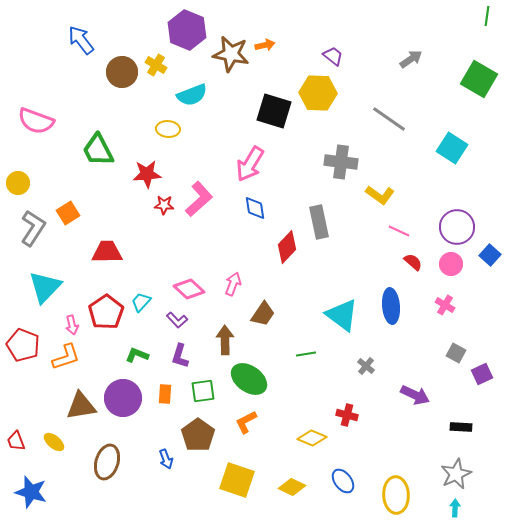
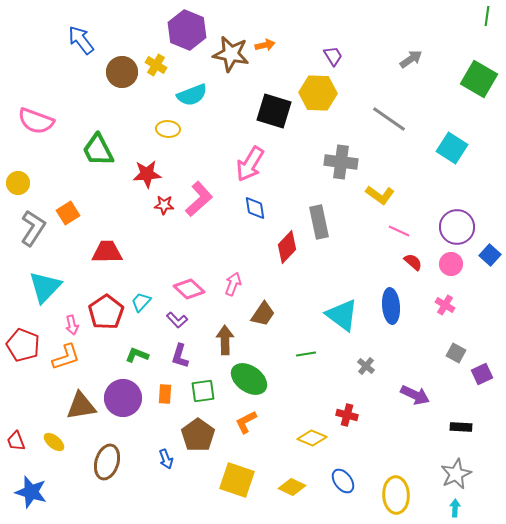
purple trapezoid at (333, 56): rotated 20 degrees clockwise
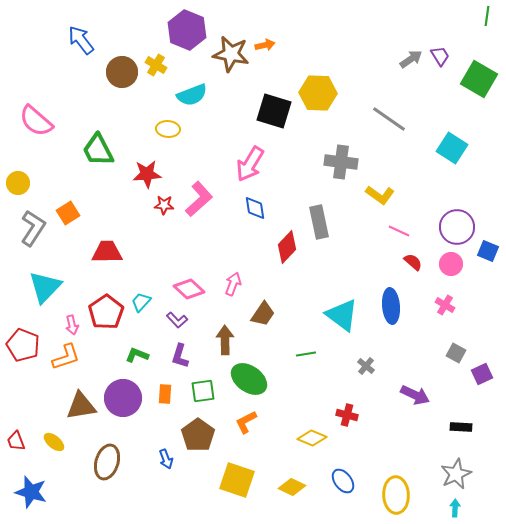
purple trapezoid at (333, 56): moved 107 px right
pink semicircle at (36, 121): rotated 21 degrees clockwise
blue square at (490, 255): moved 2 px left, 4 px up; rotated 20 degrees counterclockwise
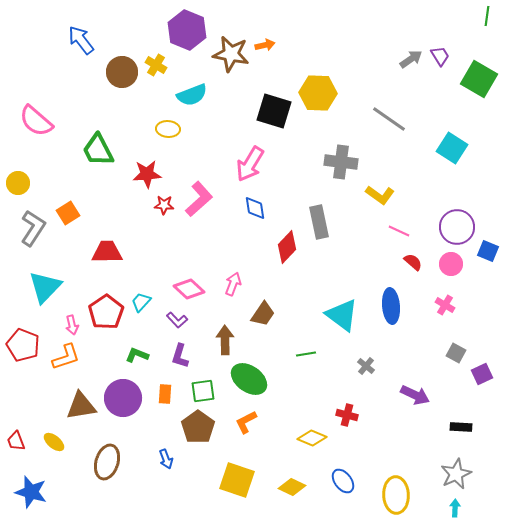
brown pentagon at (198, 435): moved 8 px up
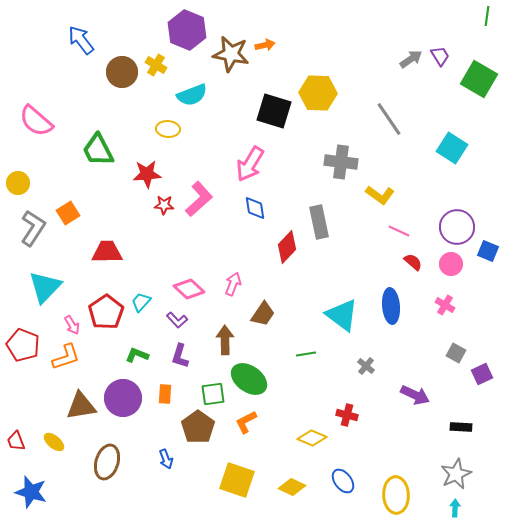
gray line at (389, 119): rotated 21 degrees clockwise
pink arrow at (72, 325): rotated 18 degrees counterclockwise
green square at (203, 391): moved 10 px right, 3 px down
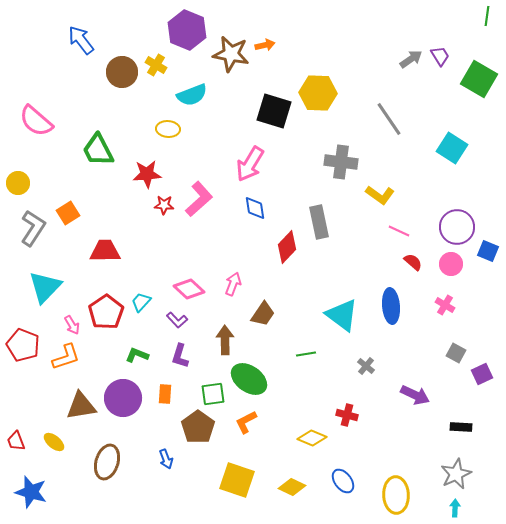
red trapezoid at (107, 252): moved 2 px left, 1 px up
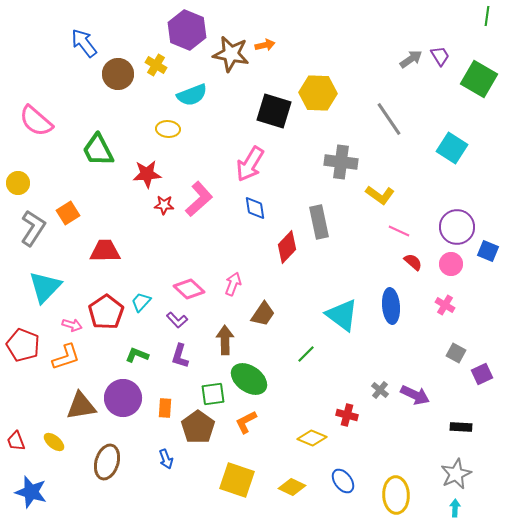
blue arrow at (81, 40): moved 3 px right, 3 px down
brown circle at (122, 72): moved 4 px left, 2 px down
pink arrow at (72, 325): rotated 42 degrees counterclockwise
green line at (306, 354): rotated 36 degrees counterclockwise
gray cross at (366, 366): moved 14 px right, 24 px down
orange rectangle at (165, 394): moved 14 px down
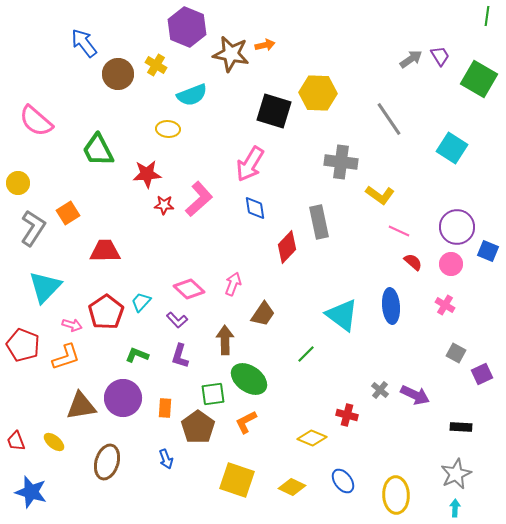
purple hexagon at (187, 30): moved 3 px up
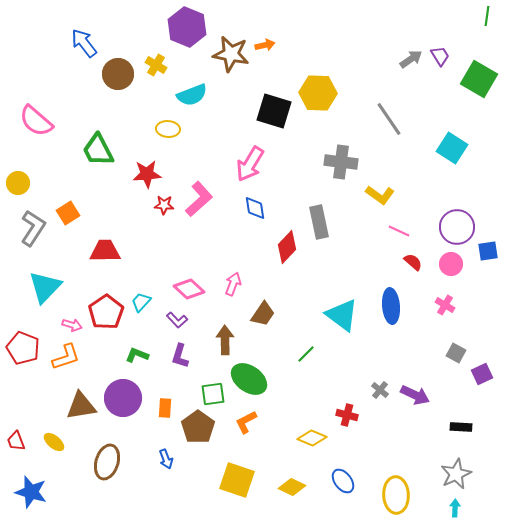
blue square at (488, 251): rotated 30 degrees counterclockwise
red pentagon at (23, 345): moved 3 px down
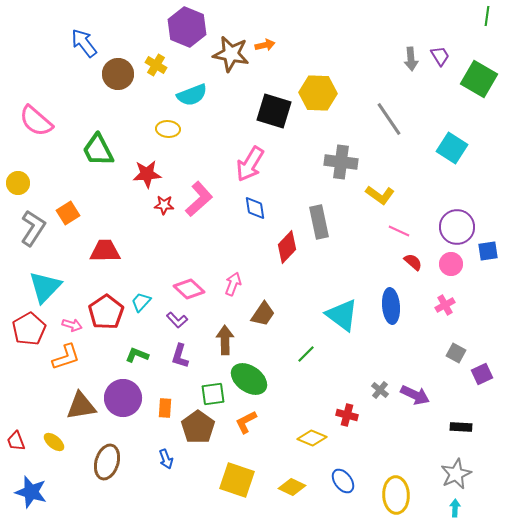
gray arrow at (411, 59): rotated 120 degrees clockwise
pink cross at (445, 305): rotated 30 degrees clockwise
red pentagon at (23, 348): moved 6 px right, 19 px up; rotated 20 degrees clockwise
